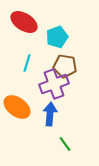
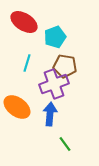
cyan pentagon: moved 2 px left
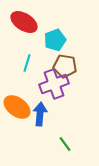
cyan pentagon: moved 3 px down
blue arrow: moved 10 px left
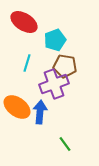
blue arrow: moved 2 px up
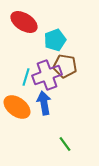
cyan line: moved 1 px left, 14 px down
purple cross: moved 7 px left, 9 px up
blue arrow: moved 4 px right, 9 px up; rotated 15 degrees counterclockwise
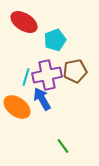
brown pentagon: moved 10 px right, 5 px down; rotated 20 degrees counterclockwise
purple cross: rotated 8 degrees clockwise
blue arrow: moved 2 px left, 4 px up; rotated 20 degrees counterclockwise
green line: moved 2 px left, 2 px down
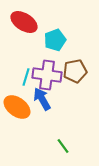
purple cross: rotated 20 degrees clockwise
